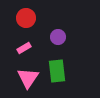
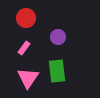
pink rectangle: rotated 24 degrees counterclockwise
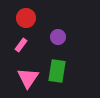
pink rectangle: moved 3 px left, 3 px up
green rectangle: rotated 15 degrees clockwise
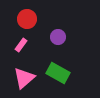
red circle: moved 1 px right, 1 px down
green rectangle: moved 1 px right, 2 px down; rotated 70 degrees counterclockwise
pink triangle: moved 4 px left; rotated 15 degrees clockwise
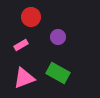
red circle: moved 4 px right, 2 px up
pink rectangle: rotated 24 degrees clockwise
pink triangle: rotated 20 degrees clockwise
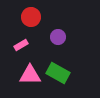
pink triangle: moved 6 px right, 3 px up; rotated 20 degrees clockwise
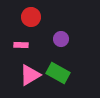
purple circle: moved 3 px right, 2 px down
pink rectangle: rotated 32 degrees clockwise
pink triangle: rotated 30 degrees counterclockwise
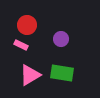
red circle: moved 4 px left, 8 px down
pink rectangle: rotated 24 degrees clockwise
green rectangle: moved 4 px right; rotated 20 degrees counterclockwise
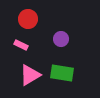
red circle: moved 1 px right, 6 px up
